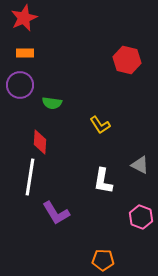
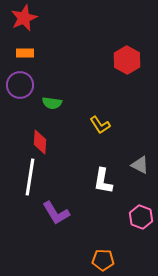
red hexagon: rotated 16 degrees clockwise
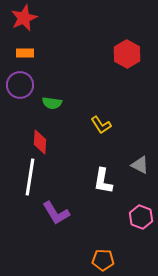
red hexagon: moved 6 px up
yellow L-shape: moved 1 px right
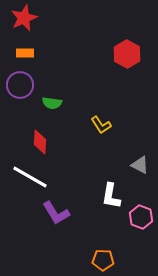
white line: rotated 69 degrees counterclockwise
white L-shape: moved 8 px right, 15 px down
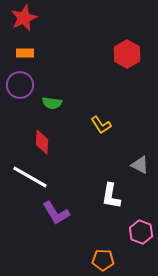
red diamond: moved 2 px right
pink hexagon: moved 15 px down
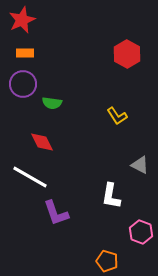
red star: moved 2 px left, 2 px down
purple circle: moved 3 px right, 1 px up
yellow L-shape: moved 16 px right, 9 px up
red diamond: rotated 30 degrees counterclockwise
purple L-shape: rotated 12 degrees clockwise
orange pentagon: moved 4 px right, 1 px down; rotated 15 degrees clockwise
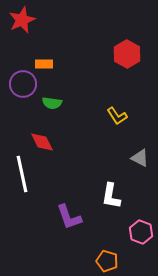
orange rectangle: moved 19 px right, 11 px down
gray triangle: moved 7 px up
white line: moved 8 px left, 3 px up; rotated 48 degrees clockwise
purple L-shape: moved 13 px right, 4 px down
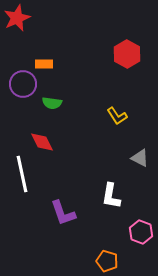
red star: moved 5 px left, 2 px up
purple L-shape: moved 6 px left, 4 px up
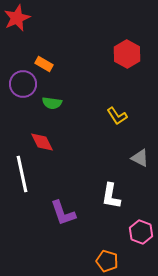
orange rectangle: rotated 30 degrees clockwise
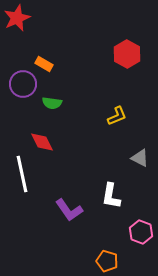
yellow L-shape: rotated 80 degrees counterclockwise
purple L-shape: moved 6 px right, 3 px up; rotated 16 degrees counterclockwise
